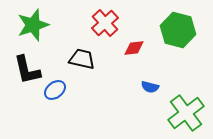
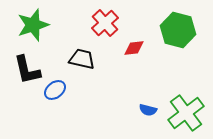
blue semicircle: moved 2 px left, 23 px down
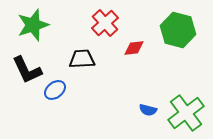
black trapezoid: rotated 16 degrees counterclockwise
black L-shape: rotated 12 degrees counterclockwise
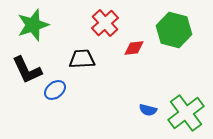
green hexagon: moved 4 px left
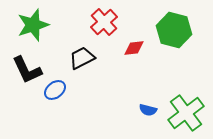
red cross: moved 1 px left, 1 px up
black trapezoid: moved 1 px up; rotated 24 degrees counterclockwise
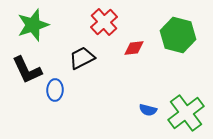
green hexagon: moved 4 px right, 5 px down
blue ellipse: rotated 50 degrees counterclockwise
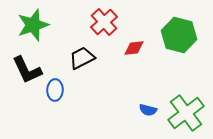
green hexagon: moved 1 px right
